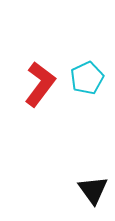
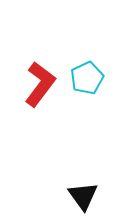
black triangle: moved 10 px left, 6 px down
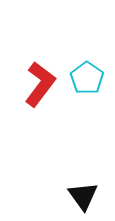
cyan pentagon: rotated 12 degrees counterclockwise
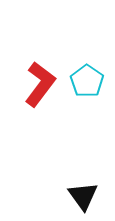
cyan pentagon: moved 3 px down
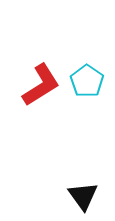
red L-shape: moved 1 px right, 1 px down; rotated 21 degrees clockwise
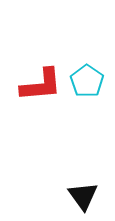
red L-shape: rotated 27 degrees clockwise
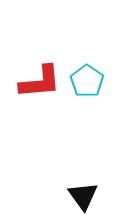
red L-shape: moved 1 px left, 3 px up
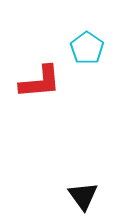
cyan pentagon: moved 33 px up
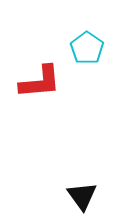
black triangle: moved 1 px left
